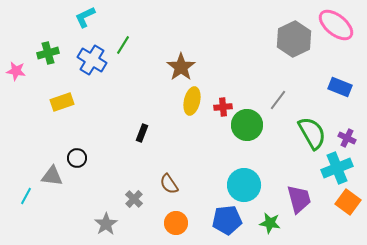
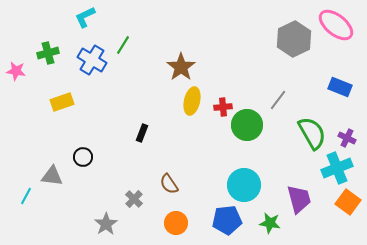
black circle: moved 6 px right, 1 px up
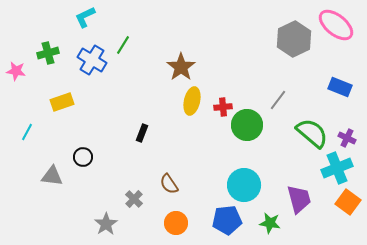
green semicircle: rotated 20 degrees counterclockwise
cyan line: moved 1 px right, 64 px up
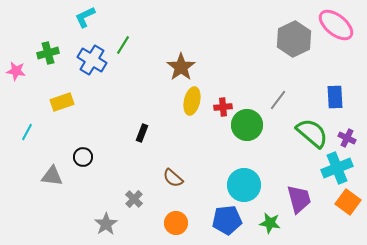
blue rectangle: moved 5 px left, 10 px down; rotated 65 degrees clockwise
brown semicircle: moved 4 px right, 6 px up; rotated 15 degrees counterclockwise
